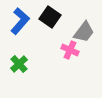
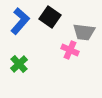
gray trapezoid: rotated 60 degrees clockwise
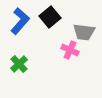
black square: rotated 15 degrees clockwise
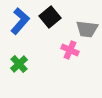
gray trapezoid: moved 3 px right, 3 px up
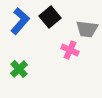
green cross: moved 5 px down
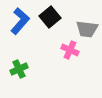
green cross: rotated 18 degrees clockwise
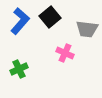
pink cross: moved 5 px left, 3 px down
